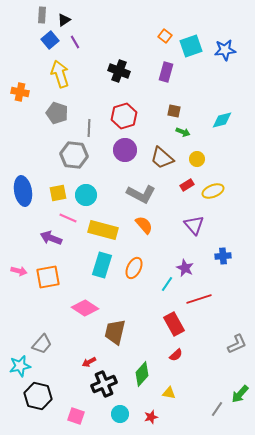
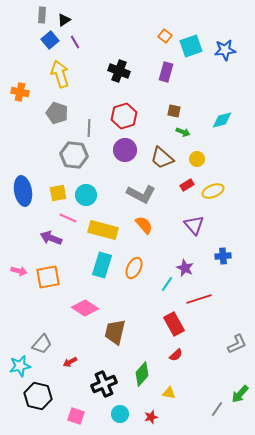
red arrow at (89, 362): moved 19 px left
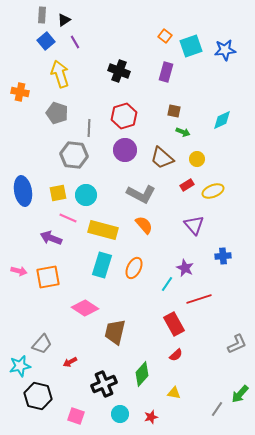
blue square at (50, 40): moved 4 px left, 1 px down
cyan diamond at (222, 120): rotated 10 degrees counterclockwise
yellow triangle at (169, 393): moved 5 px right
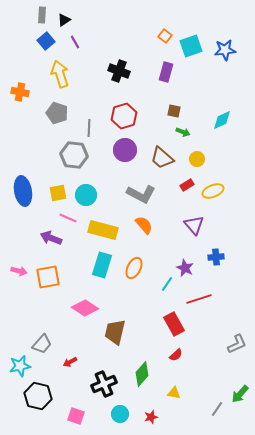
blue cross at (223, 256): moved 7 px left, 1 px down
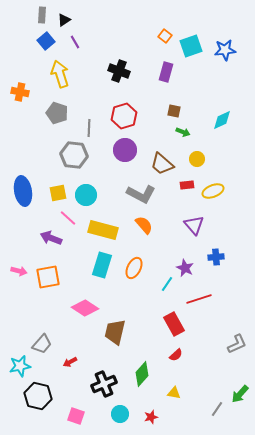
brown trapezoid at (162, 158): moved 6 px down
red rectangle at (187, 185): rotated 24 degrees clockwise
pink line at (68, 218): rotated 18 degrees clockwise
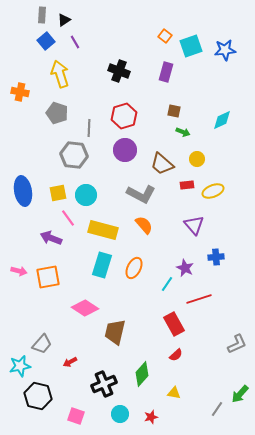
pink line at (68, 218): rotated 12 degrees clockwise
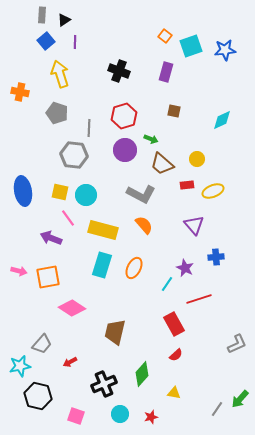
purple line at (75, 42): rotated 32 degrees clockwise
green arrow at (183, 132): moved 32 px left, 7 px down
yellow square at (58, 193): moved 2 px right, 1 px up; rotated 24 degrees clockwise
pink diamond at (85, 308): moved 13 px left
green arrow at (240, 394): moved 5 px down
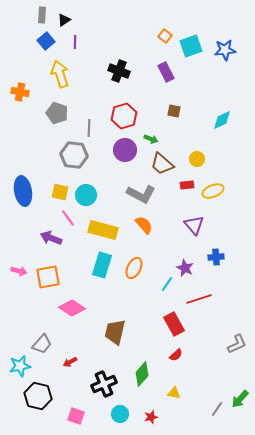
purple rectangle at (166, 72): rotated 42 degrees counterclockwise
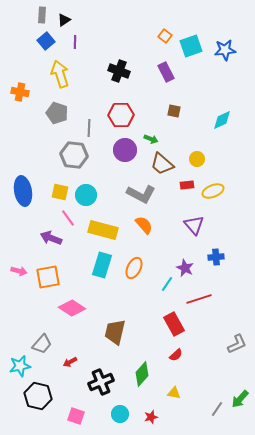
red hexagon at (124, 116): moved 3 px left, 1 px up; rotated 15 degrees clockwise
black cross at (104, 384): moved 3 px left, 2 px up
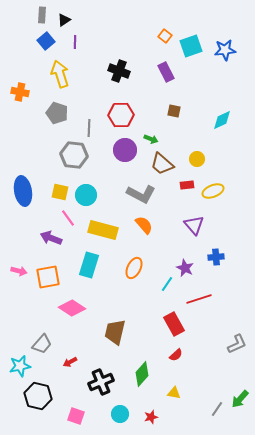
cyan rectangle at (102, 265): moved 13 px left
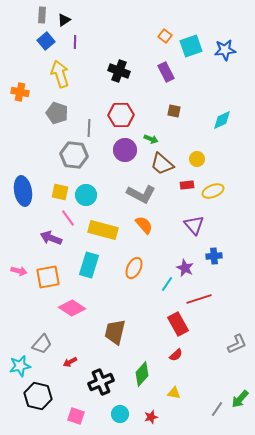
blue cross at (216, 257): moved 2 px left, 1 px up
red rectangle at (174, 324): moved 4 px right
